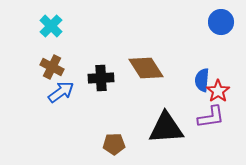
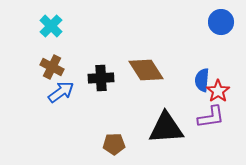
brown diamond: moved 2 px down
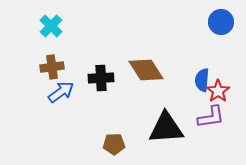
brown cross: rotated 35 degrees counterclockwise
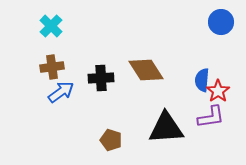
brown pentagon: moved 3 px left, 4 px up; rotated 20 degrees clockwise
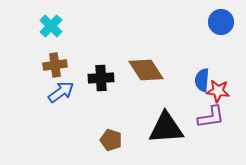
brown cross: moved 3 px right, 2 px up
red star: rotated 30 degrees counterclockwise
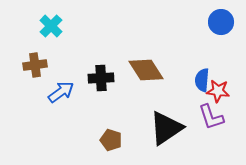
brown cross: moved 20 px left
purple L-shape: rotated 80 degrees clockwise
black triangle: rotated 30 degrees counterclockwise
